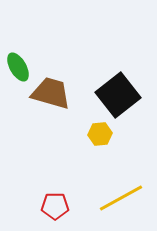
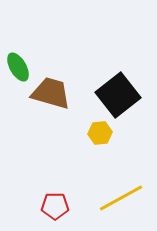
yellow hexagon: moved 1 px up
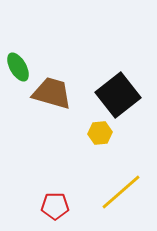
brown trapezoid: moved 1 px right
yellow line: moved 6 px up; rotated 12 degrees counterclockwise
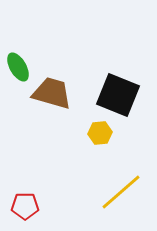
black square: rotated 30 degrees counterclockwise
red pentagon: moved 30 px left
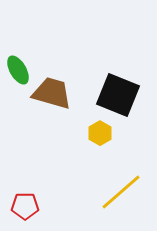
green ellipse: moved 3 px down
yellow hexagon: rotated 25 degrees counterclockwise
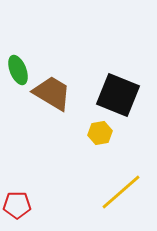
green ellipse: rotated 8 degrees clockwise
brown trapezoid: rotated 15 degrees clockwise
yellow hexagon: rotated 20 degrees clockwise
red pentagon: moved 8 px left, 1 px up
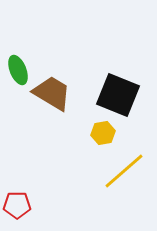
yellow hexagon: moved 3 px right
yellow line: moved 3 px right, 21 px up
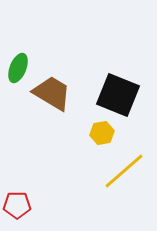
green ellipse: moved 2 px up; rotated 44 degrees clockwise
yellow hexagon: moved 1 px left
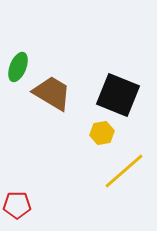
green ellipse: moved 1 px up
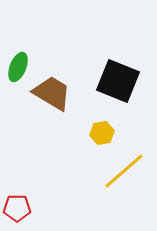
black square: moved 14 px up
red pentagon: moved 3 px down
